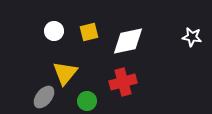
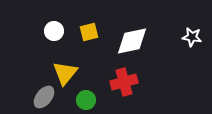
white diamond: moved 4 px right
red cross: moved 1 px right
green circle: moved 1 px left, 1 px up
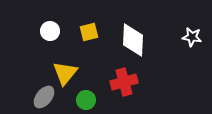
white circle: moved 4 px left
white diamond: moved 1 px right, 1 px up; rotated 76 degrees counterclockwise
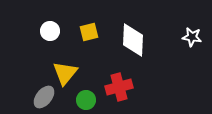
red cross: moved 5 px left, 5 px down
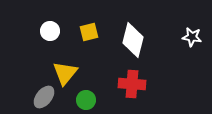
white diamond: rotated 12 degrees clockwise
red cross: moved 13 px right, 3 px up; rotated 20 degrees clockwise
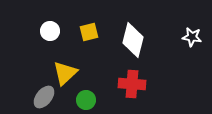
yellow triangle: rotated 8 degrees clockwise
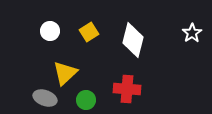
yellow square: rotated 18 degrees counterclockwise
white star: moved 4 px up; rotated 30 degrees clockwise
red cross: moved 5 px left, 5 px down
gray ellipse: moved 1 px right, 1 px down; rotated 70 degrees clockwise
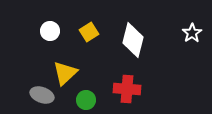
gray ellipse: moved 3 px left, 3 px up
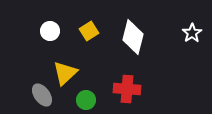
yellow square: moved 1 px up
white diamond: moved 3 px up
gray ellipse: rotated 35 degrees clockwise
